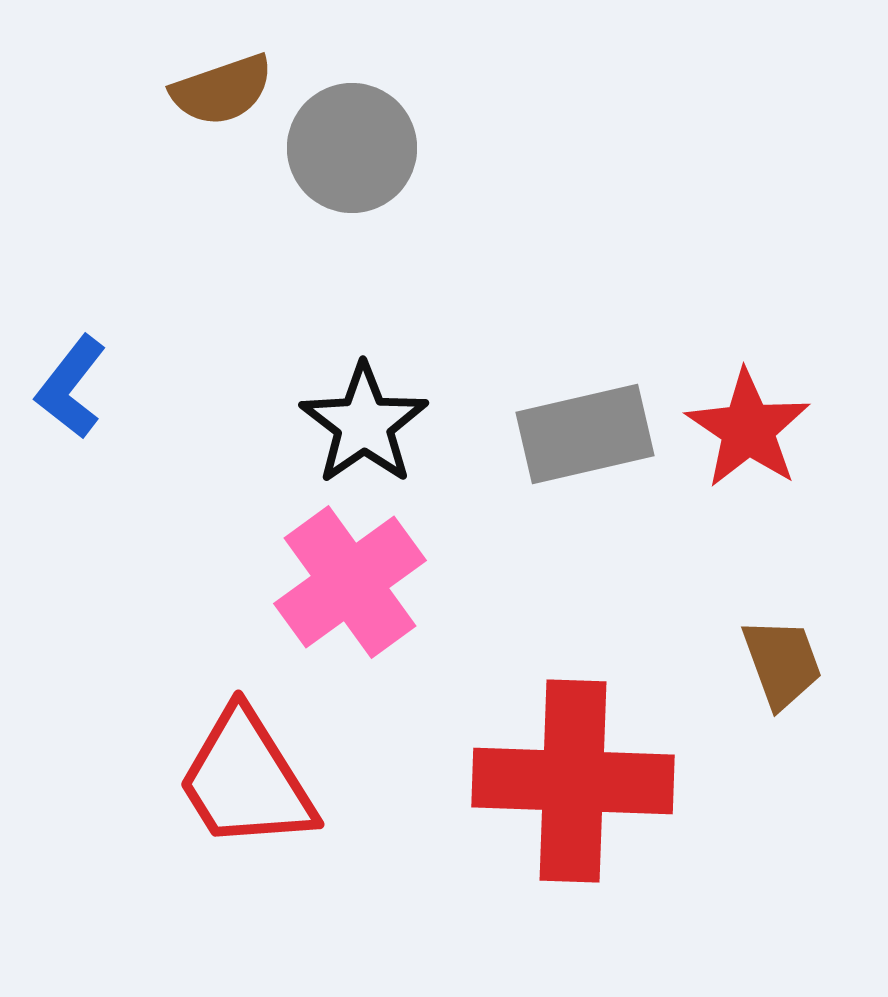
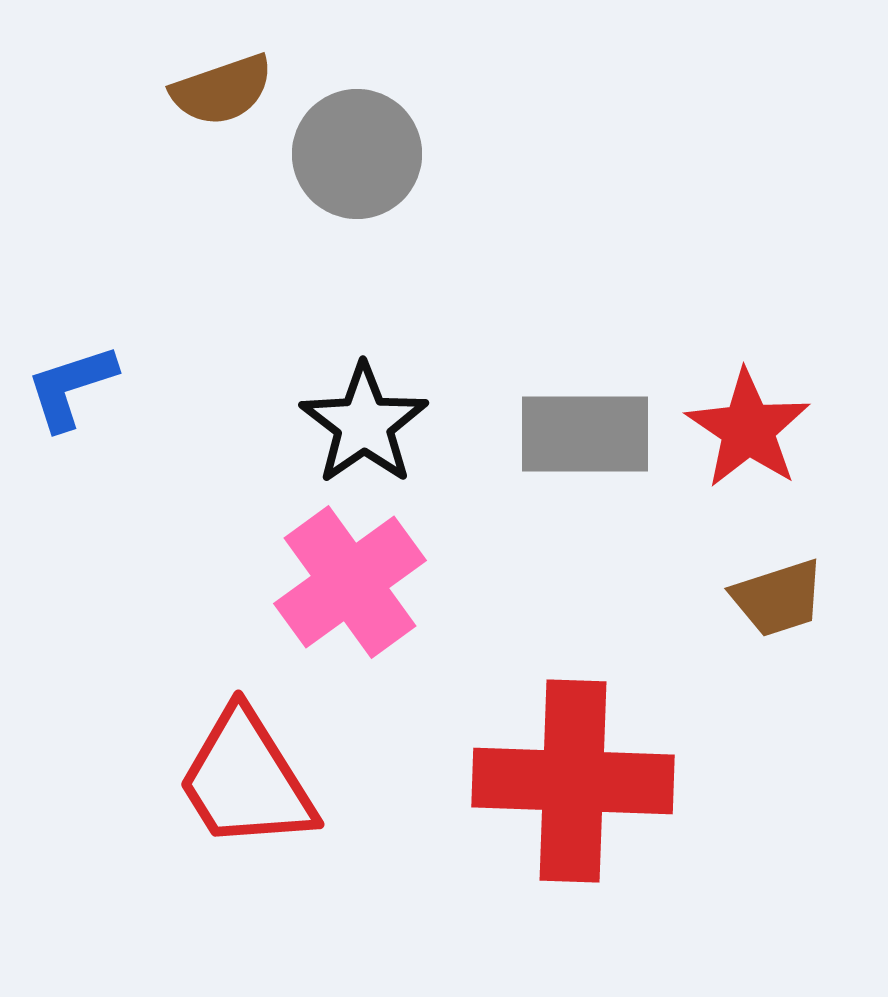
gray circle: moved 5 px right, 6 px down
blue L-shape: rotated 34 degrees clockwise
gray rectangle: rotated 13 degrees clockwise
brown trapezoid: moved 4 px left, 65 px up; rotated 92 degrees clockwise
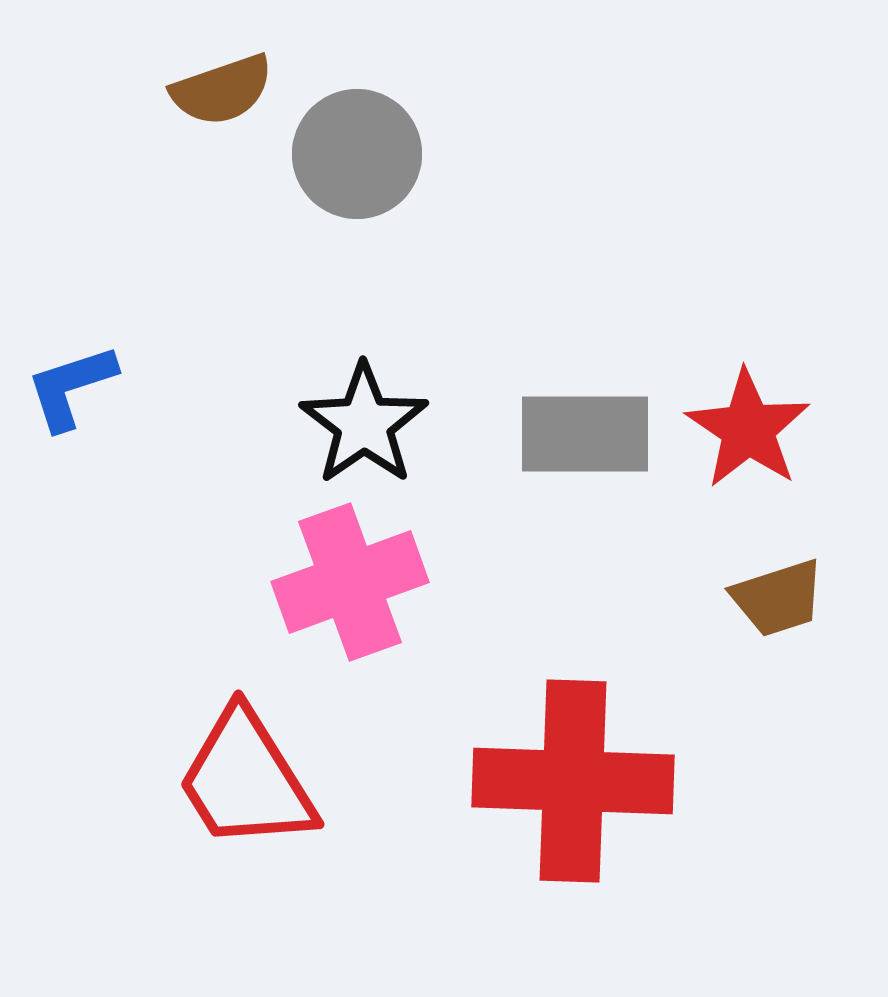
pink cross: rotated 16 degrees clockwise
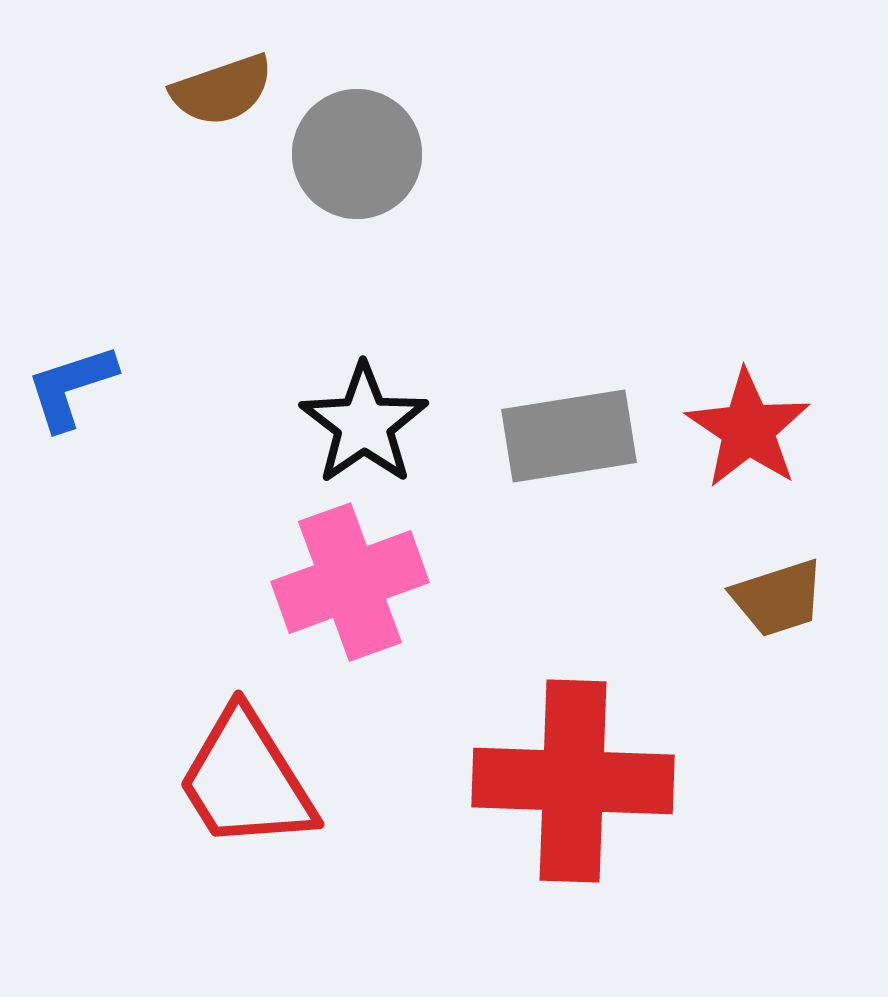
gray rectangle: moved 16 px left, 2 px down; rotated 9 degrees counterclockwise
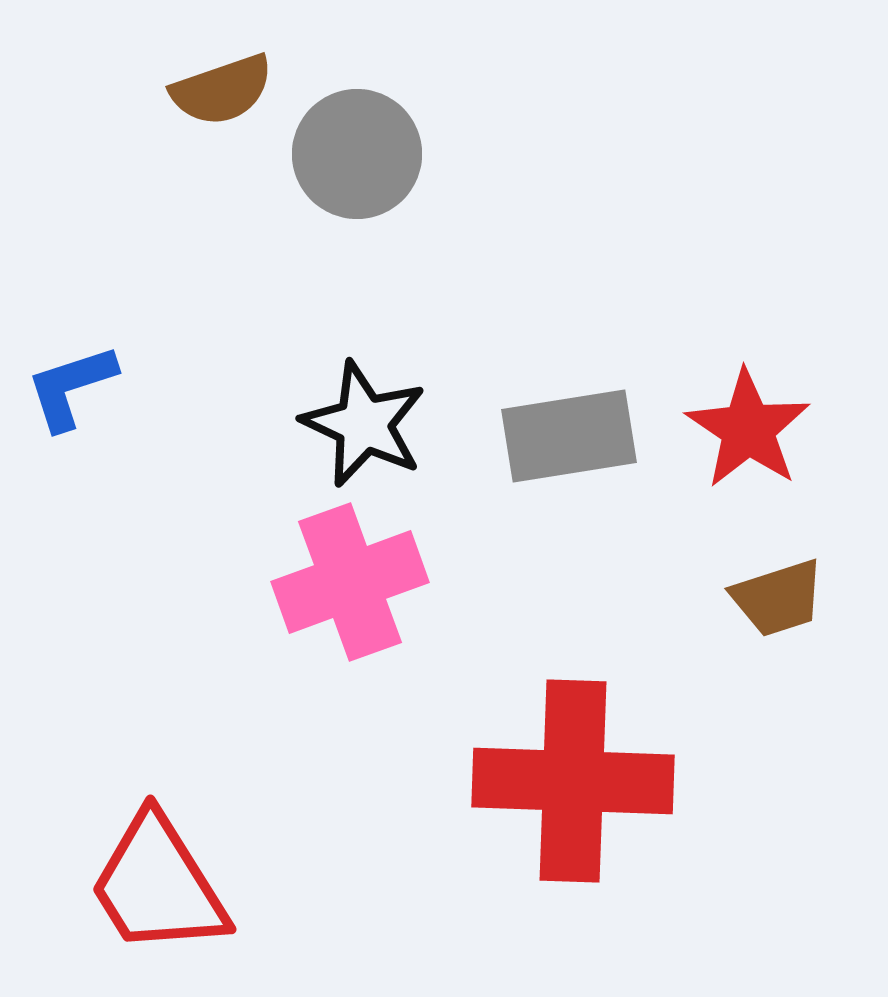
black star: rotated 12 degrees counterclockwise
red trapezoid: moved 88 px left, 105 px down
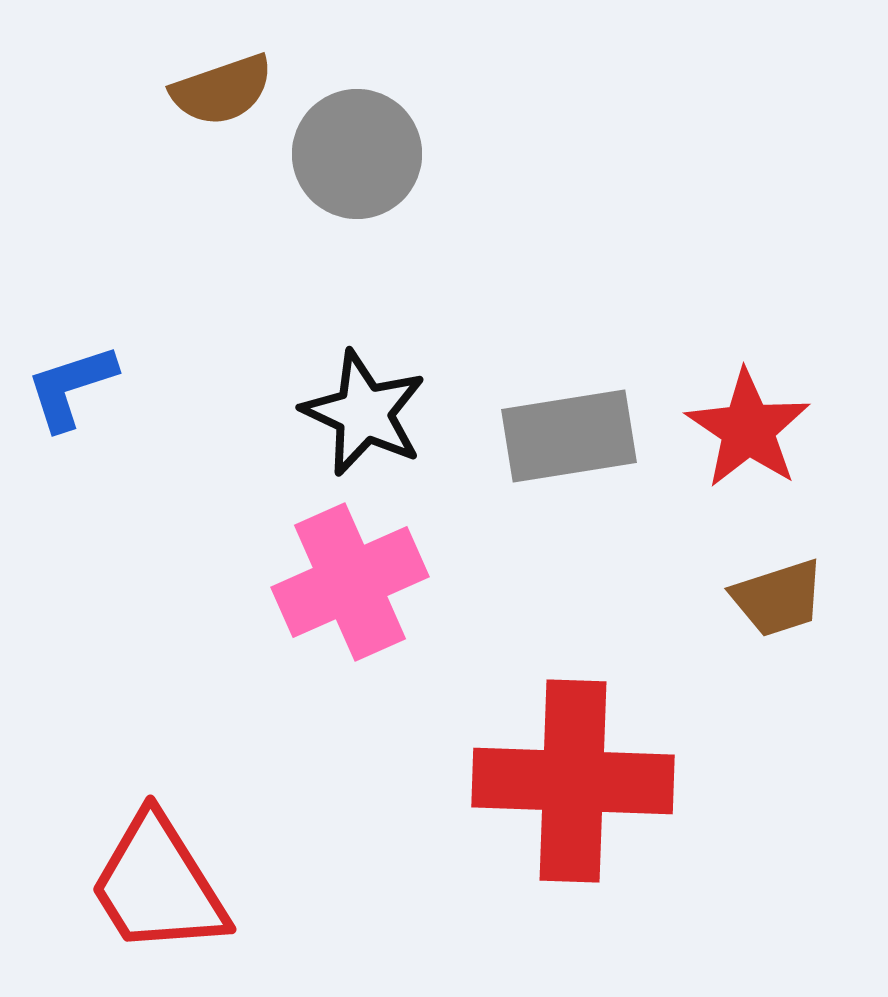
black star: moved 11 px up
pink cross: rotated 4 degrees counterclockwise
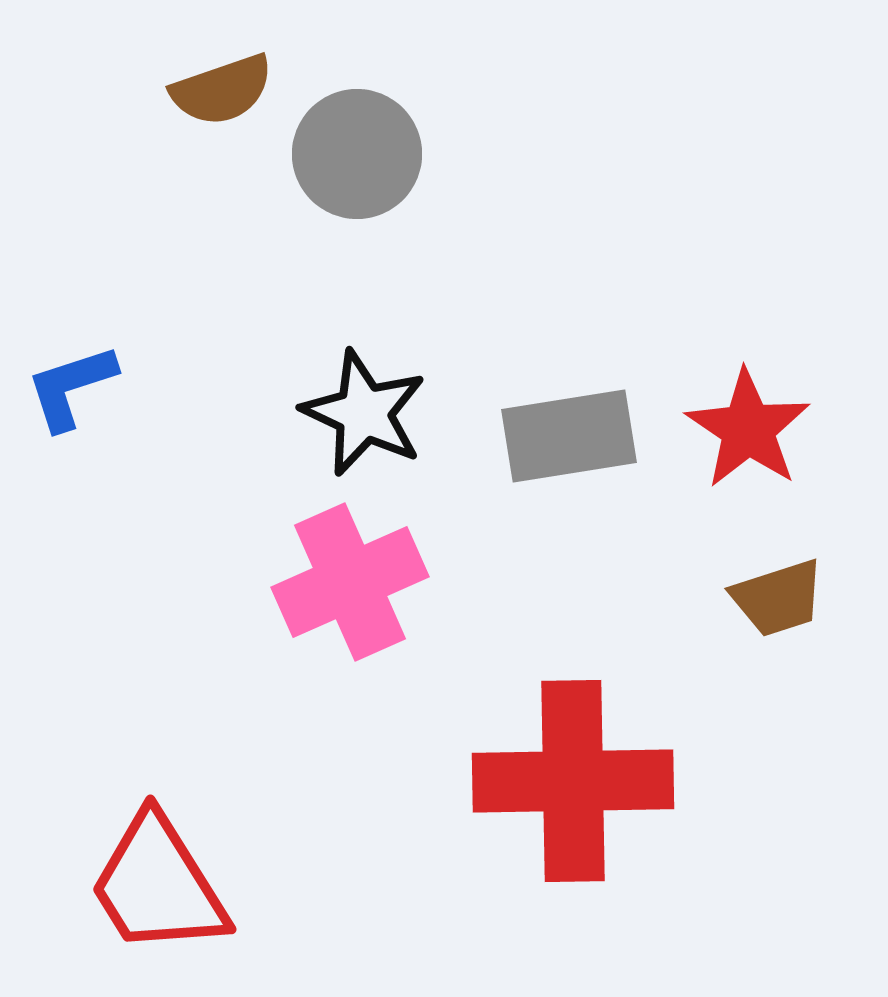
red cross: rotated 3 degrees counterclockwise
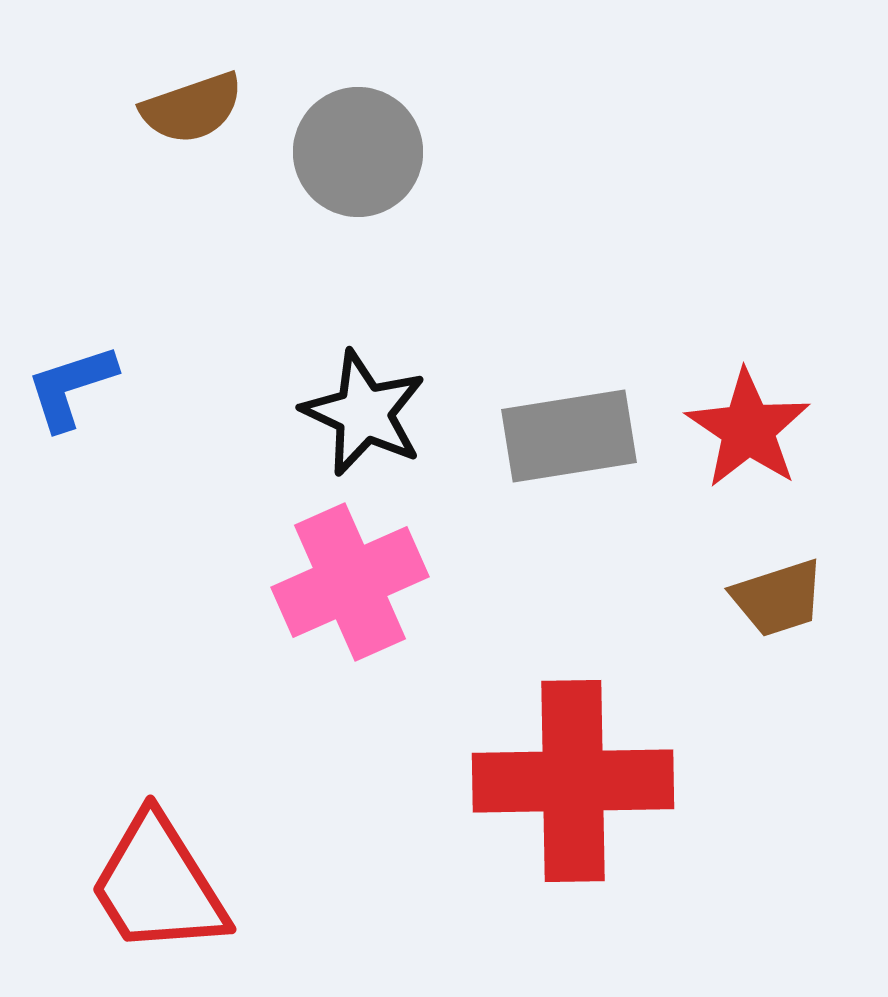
brown semicircle: moved 30 px left, 18 px down
gray circle: moved 1 px right, 2 px up
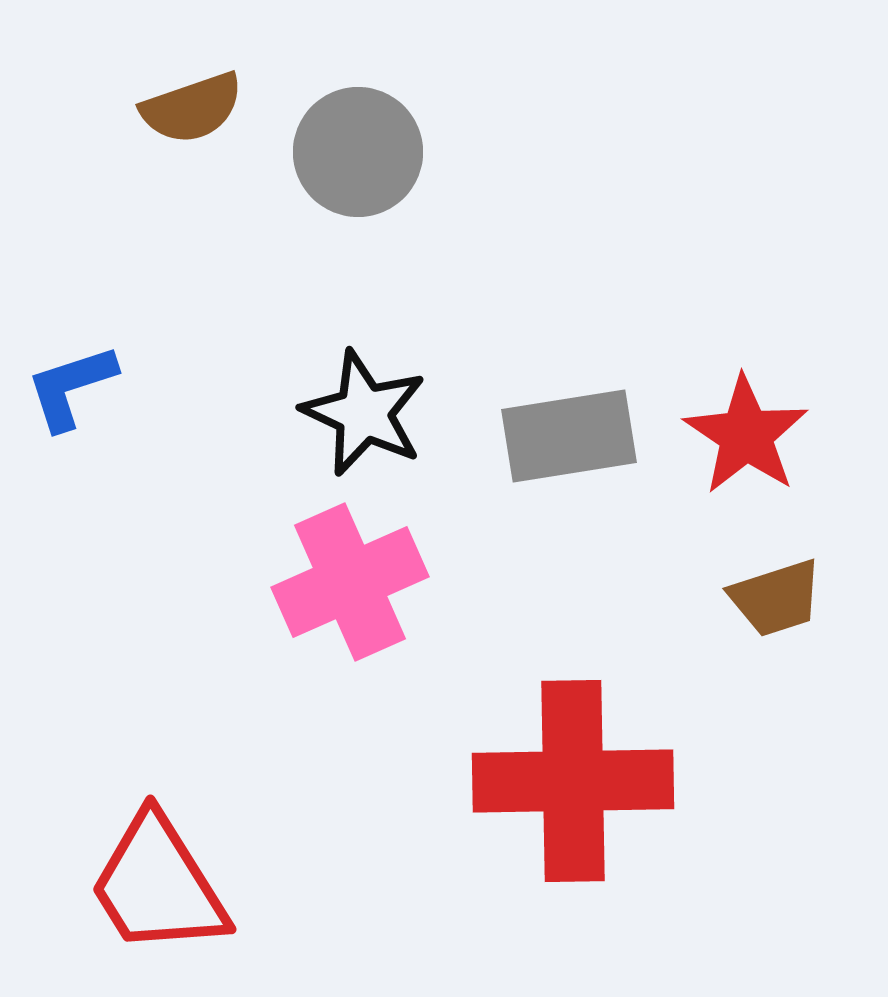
red star: moved 2 px left, 6 px down
brown trapezoid: moved 2 px left
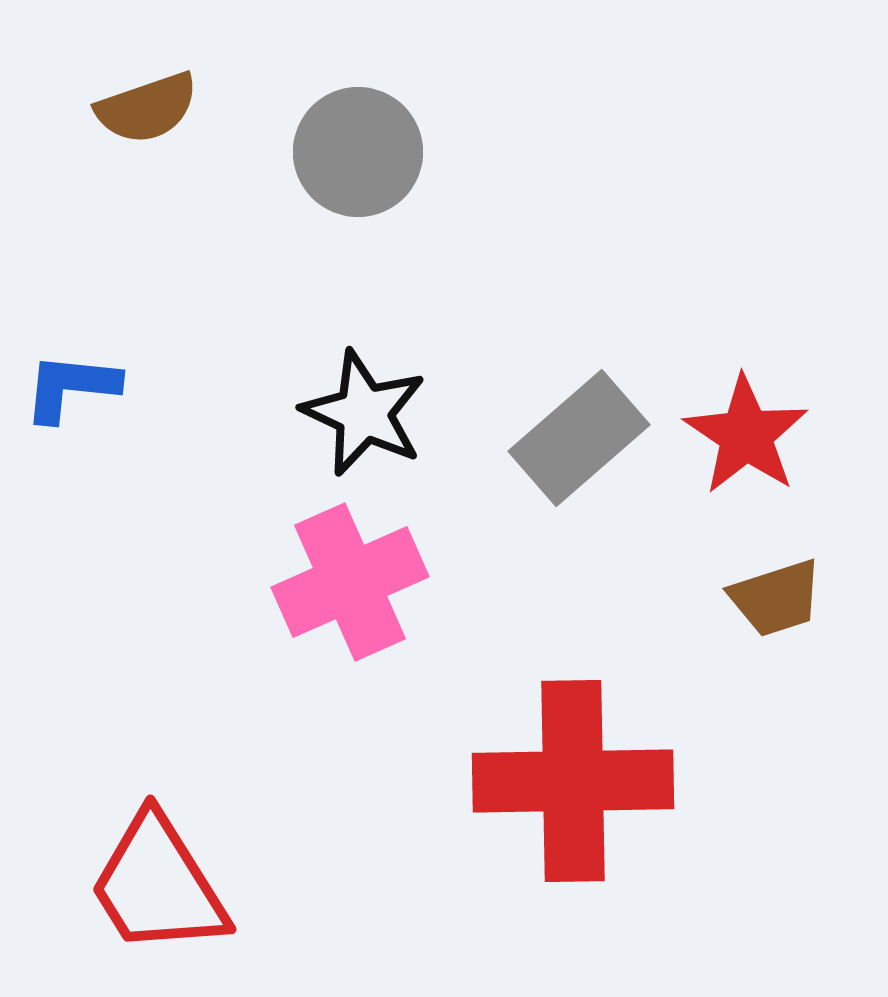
brown semicircle: moved 45 px left
blue L-shape: rotated 24 degrees clockwise
gray rectangle: moved 10 px right, 2 px down; rotated 32 degrees counterclockwise
